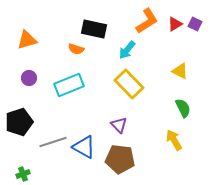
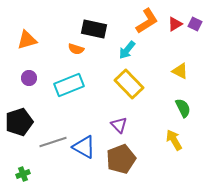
brown pentagon: moved 1 px right; rotated 28 degrees counterclockwise
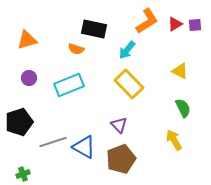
purple square: moved 1 px down; rotated 32 degrees counterclockwise
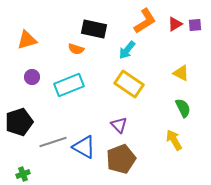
orange L-shape: moved 2 px left
yellow triangle: moved 1 px right, 2 px down
purple circle: moved 3 px right, 1 px up
yellow rectangle: rotated 12 degrees counterclockwise
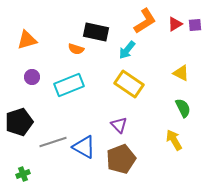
black rectangle: moved 2 px right, 3 px down
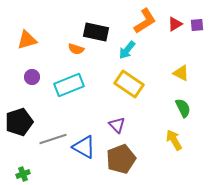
purple square: moved 2 px right
purple triangle: moved 2 px left
gray line: moved 3 px up
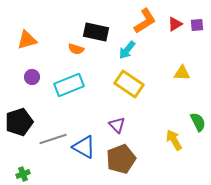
yellow triangle: moved 1 px right; rotated 24 degrees counterclockwise
green semicircle: moved 15 px right, 14 px down
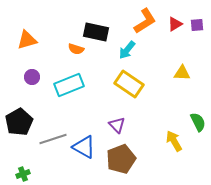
black pentagon: rotated 12 degrees counterclockwise
yellow arrow: moved 1 px down
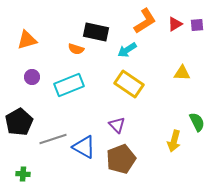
cyan arrow: rotated 18 degrees clockwise
green semicircle: moved 1 px left
yellow arrow: rotated 135 degrees counterclockwise
green cross: rotated 24 degrees clockwise
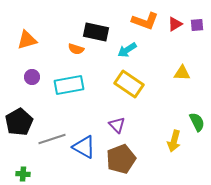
orange L-shape: rotated 52 degrees clockwise
cyan rectangle: rotated 12 degrees clockwise
gray line: moved 1 px left
